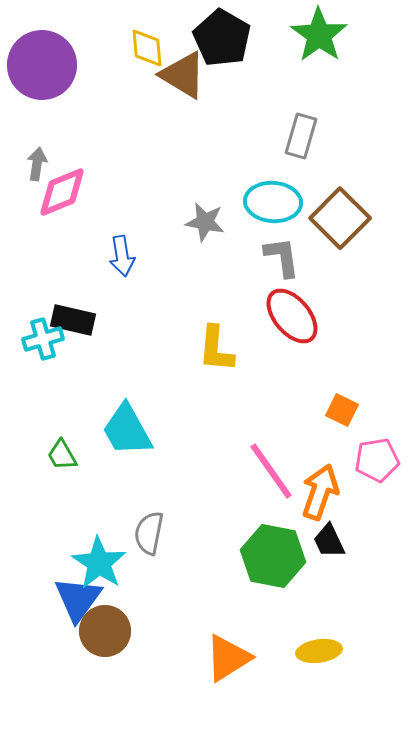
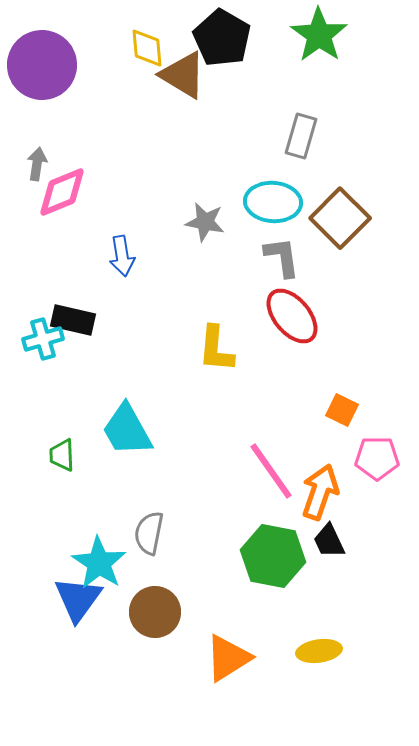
green trapezoid: rotated 28 degrees clockwise
pink pentagon: moved 2 px up; rotated 9 degrees clockwise
brown circle: moved 50 px right, 19 px up
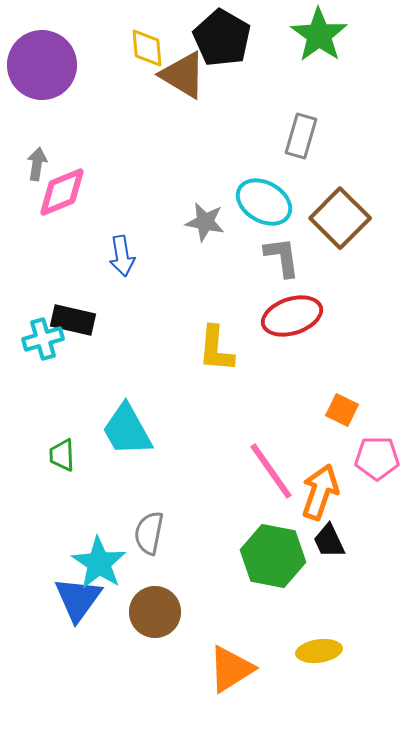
cyan ellipse: moved 9 px left; rotated 26 degrees clockwise
red ellipse: rotated 68 degrees counterclockwise
orange triangle: moved 3 px right, 11 px down
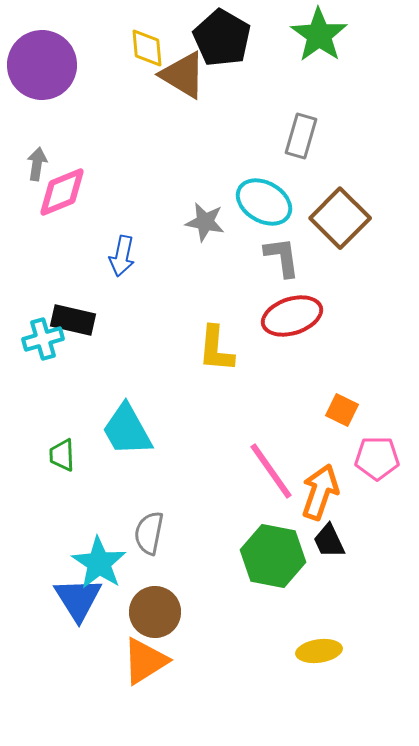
blue arrow: rotated 21 degrees clockwise
blue triangle: rotated 8 degrees counterclockwise
orange triangle: moved 86 px left, 8 px up
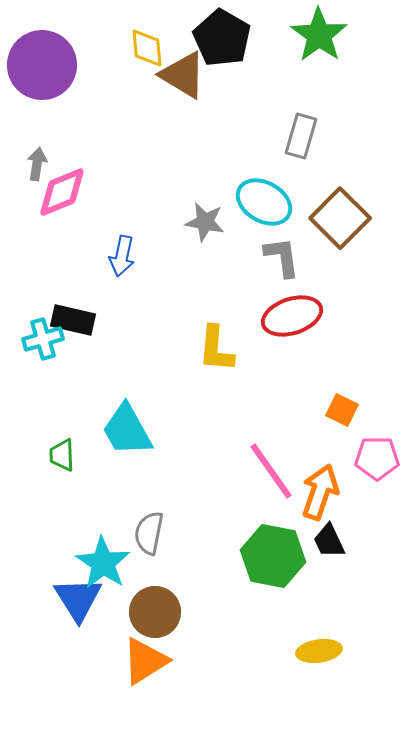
cyan star: moved 4 px right
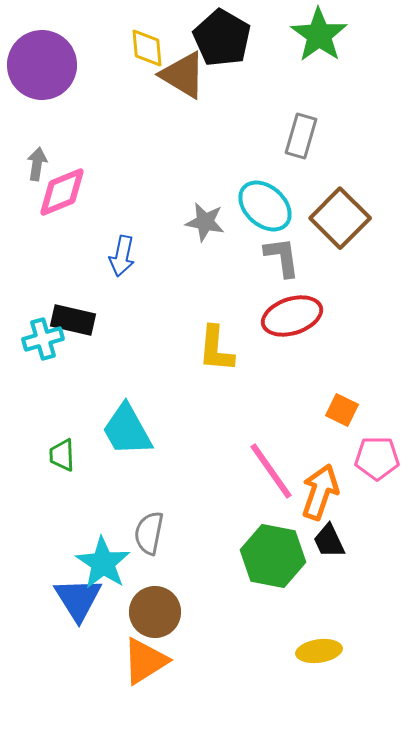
cyan ellipse: moved 1 px right, 4 px down; rotated 12 degrees clockwise
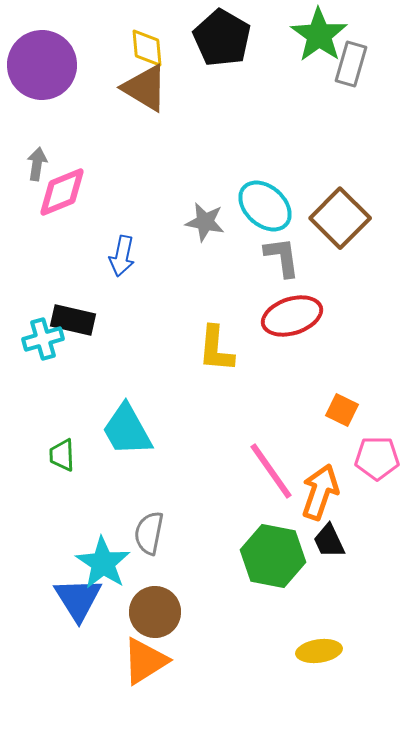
brown triangle: moved 38 px left, 13 px down
gray rectangle: moved 50 px right, 72 px up
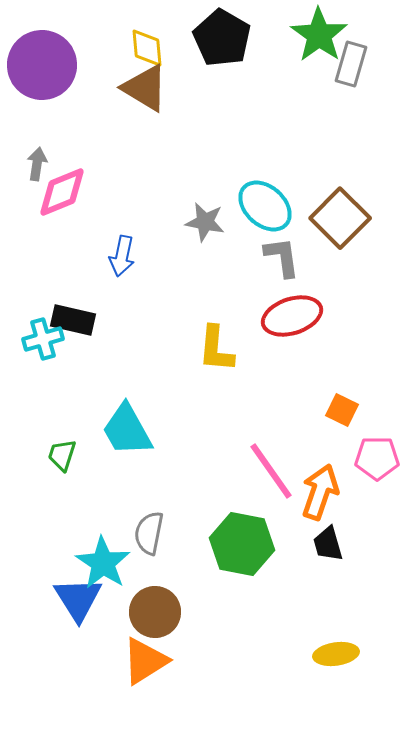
green trapezoid: rotated 20 degrees clockwise
black trapezoid: moved 1 px left, 3 px down; rotated 9 degrees clockwise
green hexagon: moved 31 px left, 12 px up
yellow ellipse: moved 17 px right, 3 px down
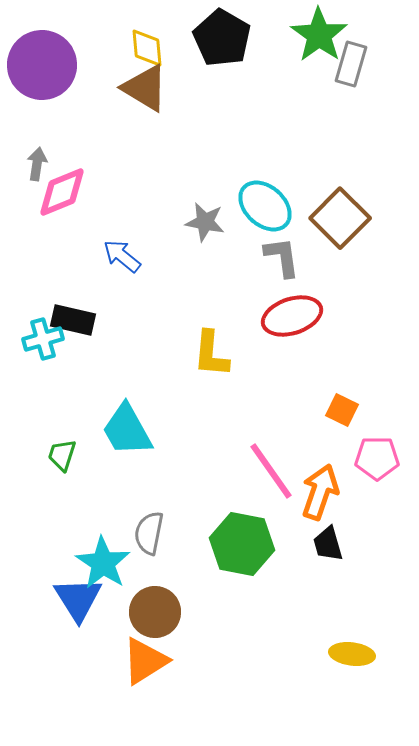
blue arrow: rotated 117 degrees clockwise
yellow L-shape: moved 5 px left, 5 px down
yellow ellipse: moved 16 px right; rotated 15 degrees clockwise
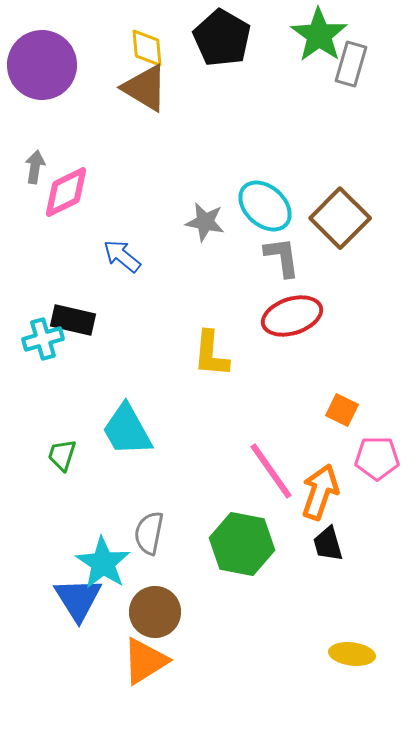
gray arrow: moved 2 px left, 3 px down
pink diamond: moved 4 px right; rotated 4 degrees counterclockwise
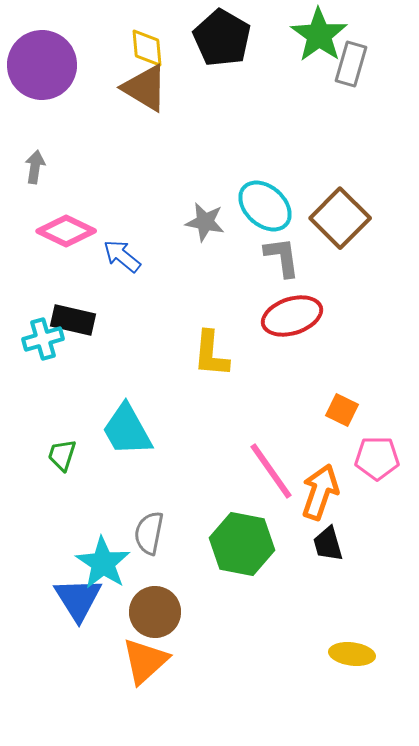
pink diamond: moved 39 px down; rotated 52 degrees clockwise
orange triangle: rotated 10 degrees counterclockwise
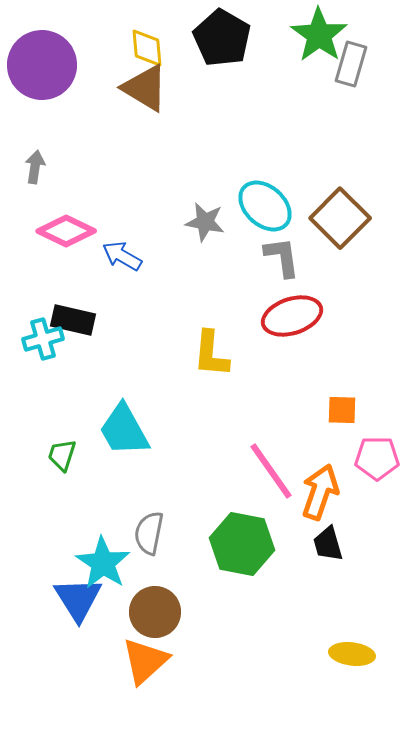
blue arrow: rotated 9 degrees counterclockwise
orange square: rotated 24 degrees counterclockwise
cyan trapezoid: moved 3 px left
